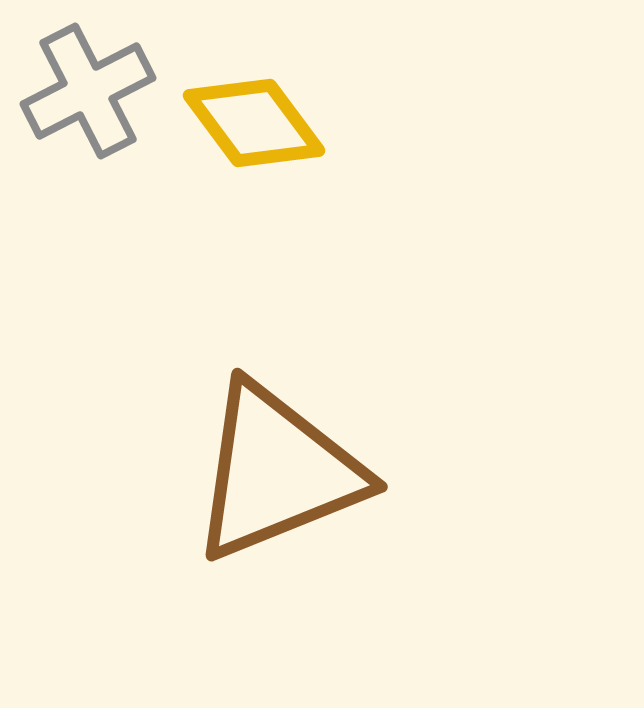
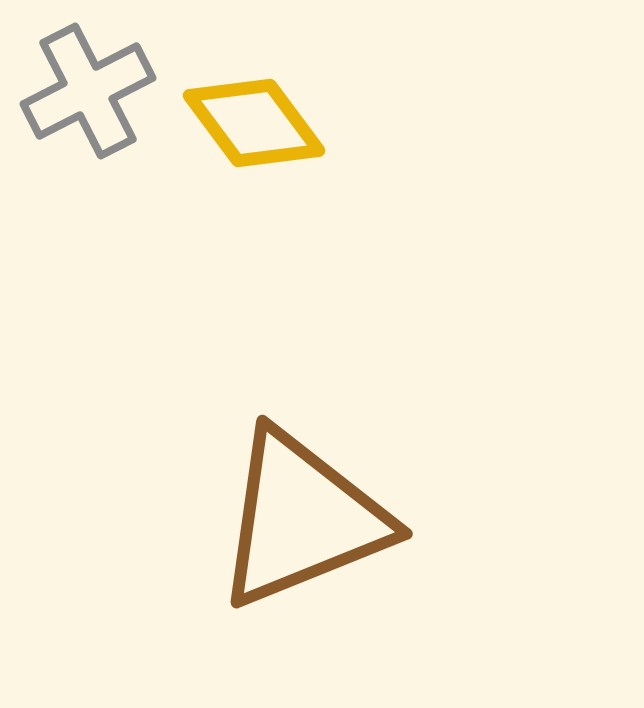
brown triangle: moved 25 px right, 47 px down
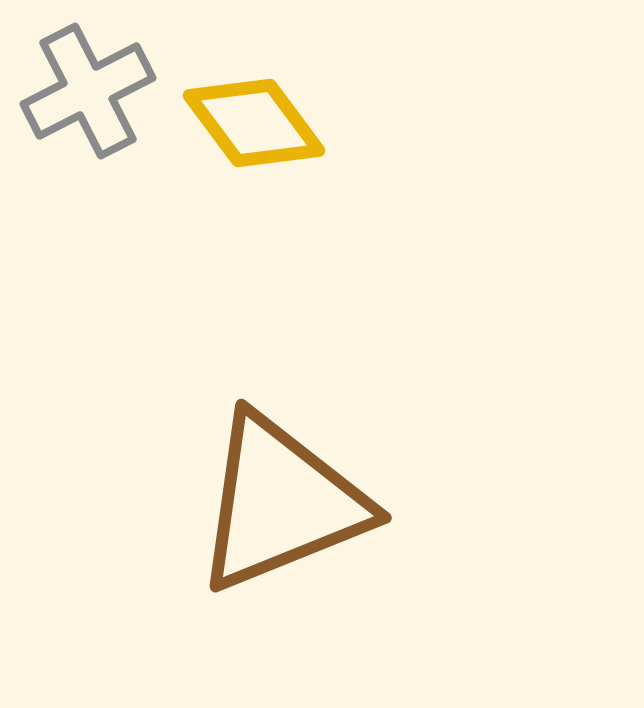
brown triangle: moved 21 px left, 16 px up
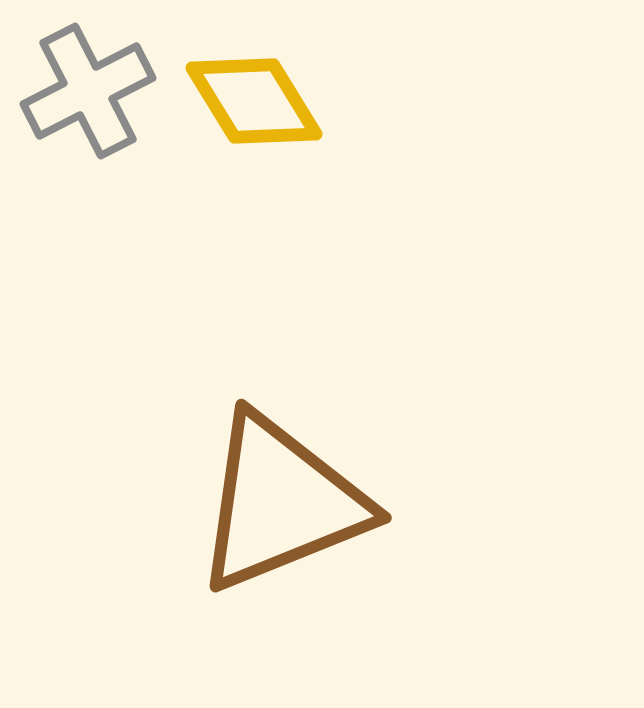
yellow diamond: moved 22 px up; rotated 5 degrees clockwise
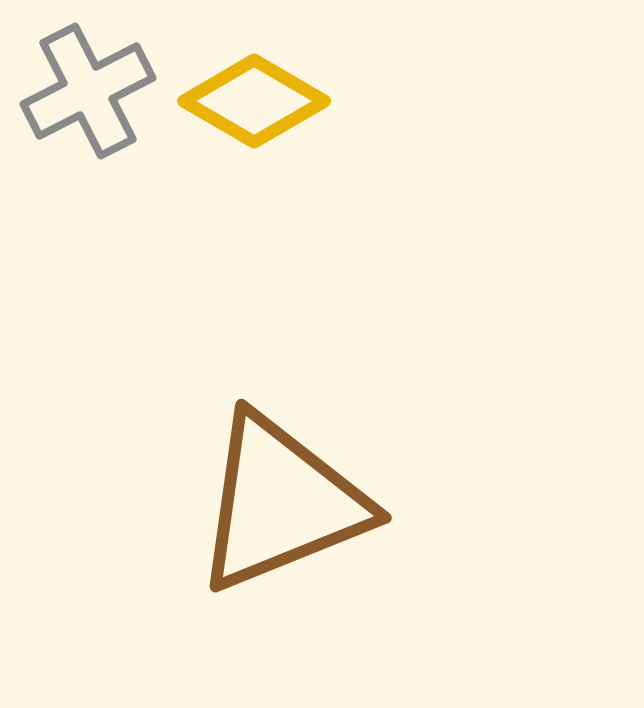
yellow diamond: rotated 28 degrees counterclockwise
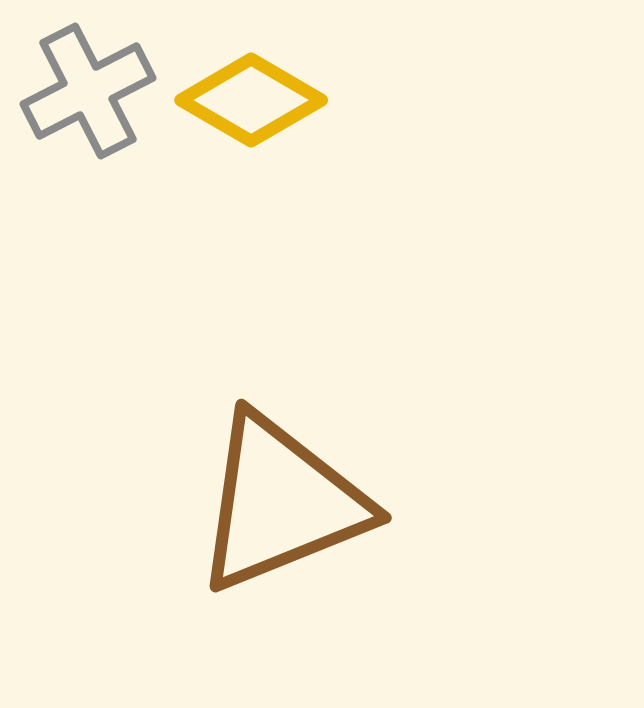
yellow diamond: moved 3 px left, 1 px up
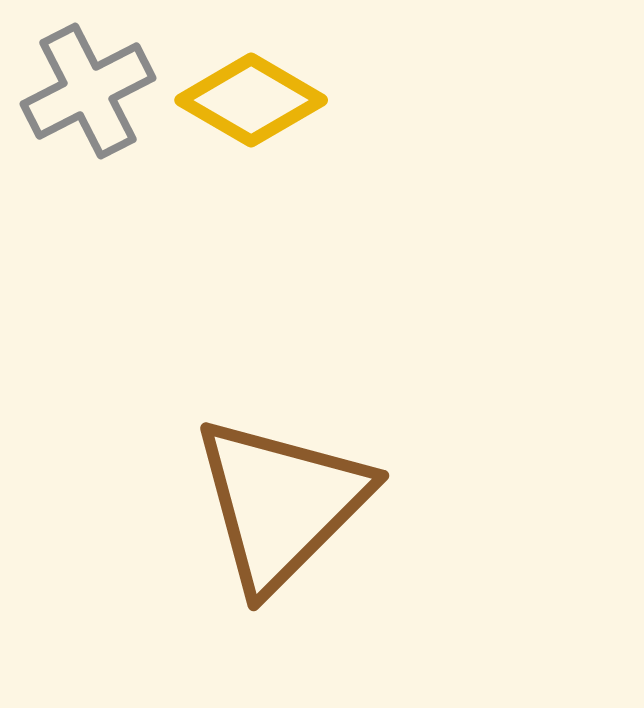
brown triangle: rotated 23 degrees counterclockwise
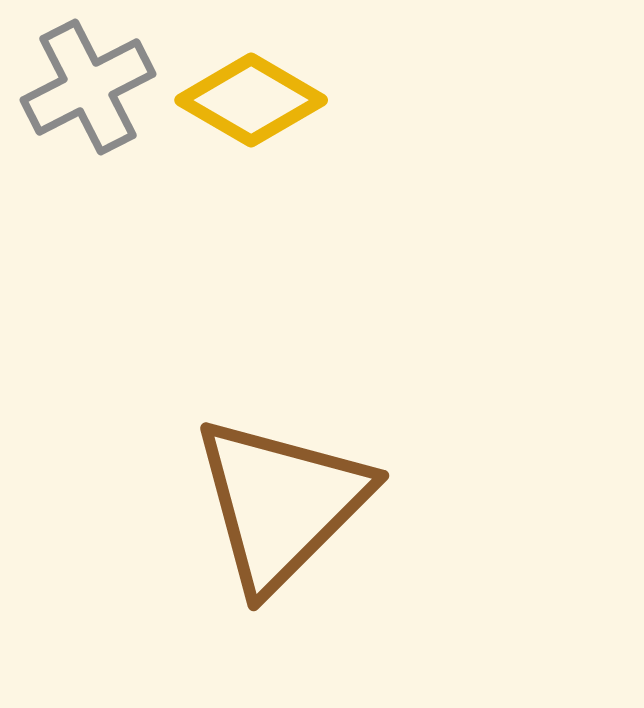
gray cross: moved 4 px up
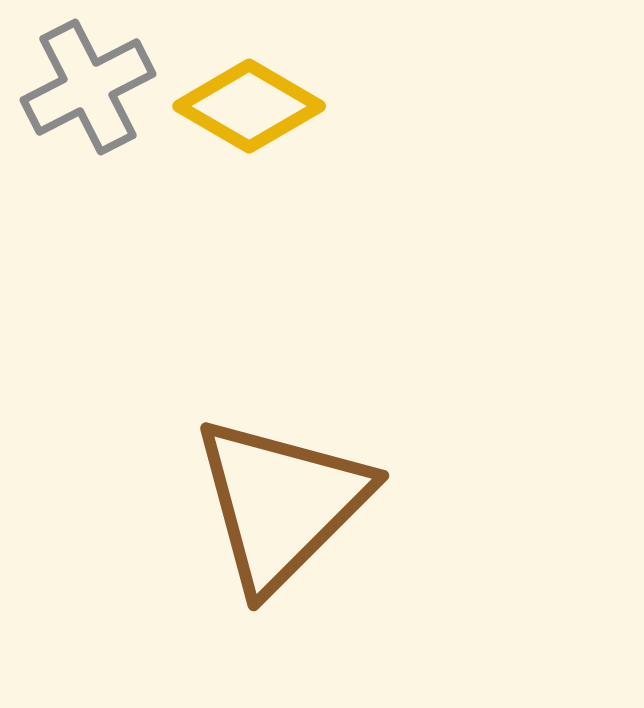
yellow diamond: moved 2 px left, 6 px down
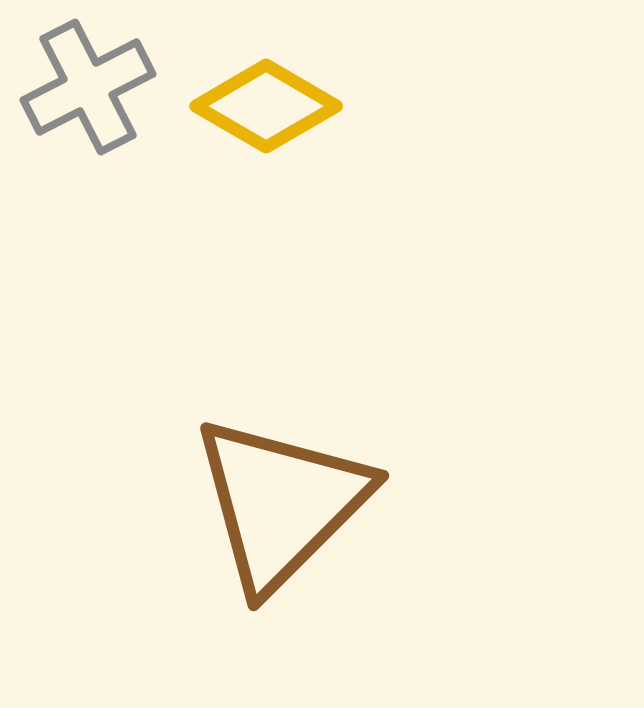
yellow diamond: moved 17 px right
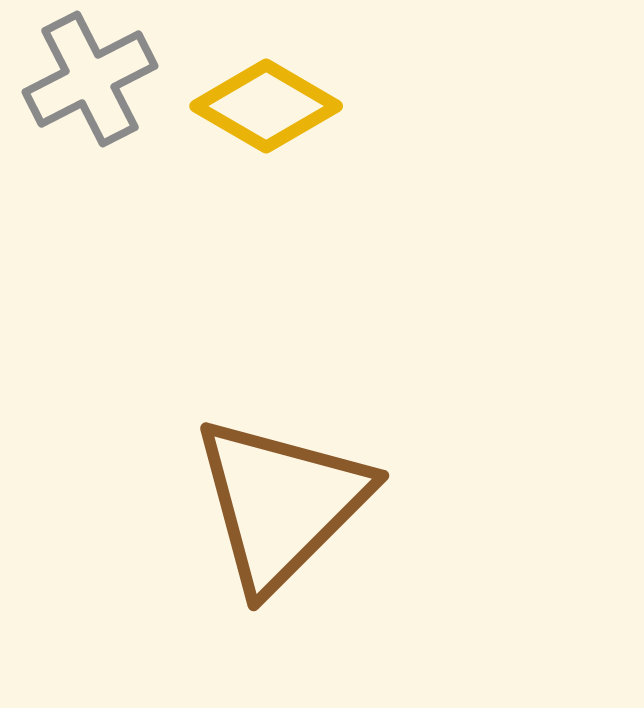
gray cross: moved 2 px right, 8 px up
